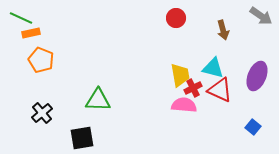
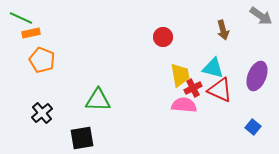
red circle: moved 13 px left, 19 px down
orange pentagon: moved 1 px right
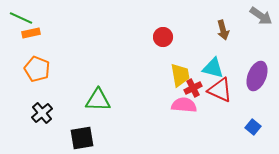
orange pentagon: moved 5 px left, 9 px down
